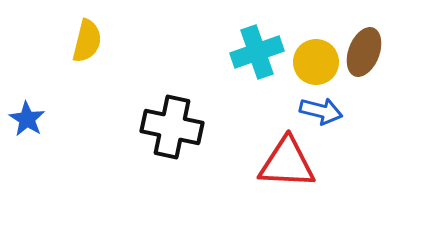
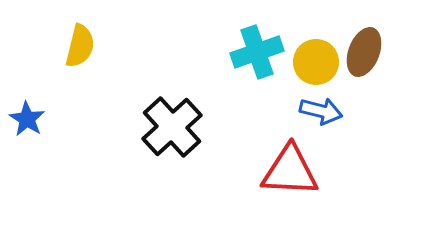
yellow semicircle: moved 7 px left, 5 px down
black cross: rotated 36 degrees clockwise
red triangle: moved 3 px right, 8 px down
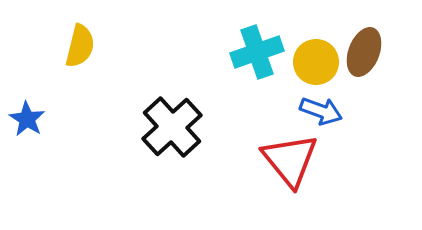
blue arrow: rotated 6 degrees clockwise
red triangle: moved 11 px up; rotated 48 degrees clockwise
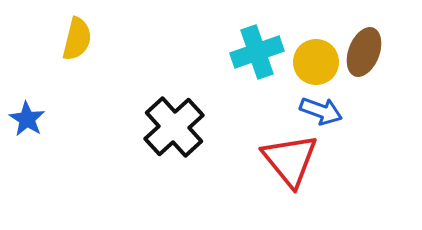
yellow semicircle: moved 3 px left, 7 px up
black cross: moved 2 px right
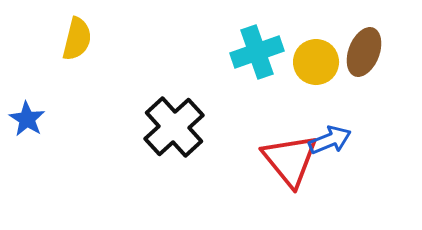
blue arrow: moved 9 px right, 29 px down; rotated 42 degrees counterclockwise
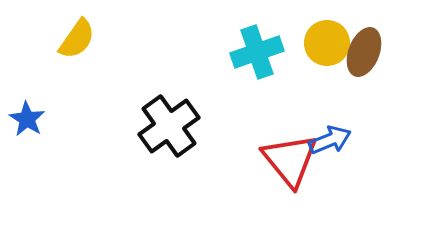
yellow semicircle: rotated 21 degrees clockwise
yellow circle: moved 11 px right, 19 px up
black cross: moved 5 px left, 1 px up; rotated 6 degrees clockwise
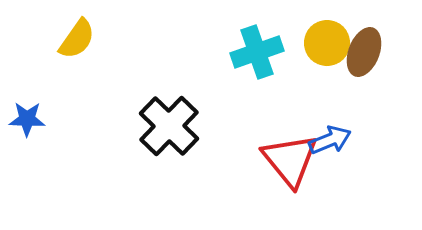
blue star: rotated 30 degrees counterclockwise
black cross: rotated 10 degrees counterclockwise
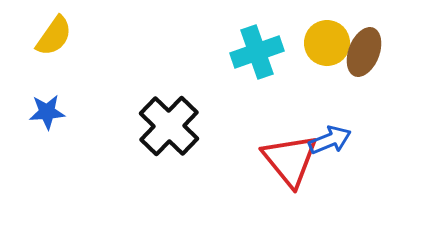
yellow semicircle: moved 23 px left, 3 px up
blue star: moved 20 px right, 7 px up; rotated 6 degrees counterclockwise
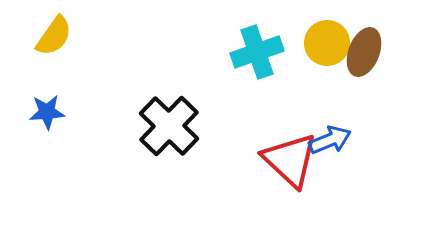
red triangle: rotated 8 degrees counterclockwise
